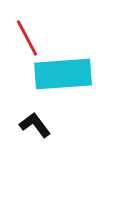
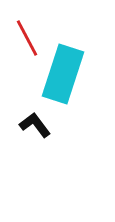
cyan rectangle: rotated 68 degrees counterclockwise
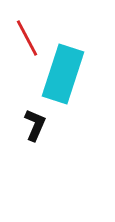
black L-shape: rotated 60 degrees clockwise
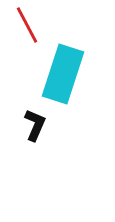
red line: moved 13 px up
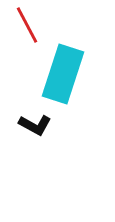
black L-shape: rotated 96 degrees clockwise
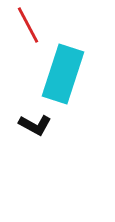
red line: moved 1 px right
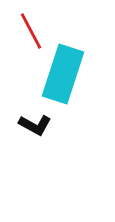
red line: moved 3 px right, 6 px down
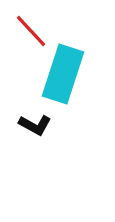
red line: rotated 15 degrees counterclockwise
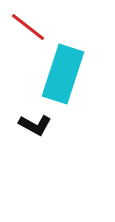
red line: moved 3 px left, 4 px up; rotated 9 degrees counterclockwise
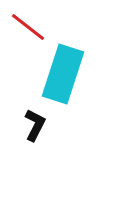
black L-shape: rotated 92 degrees counterclockwise
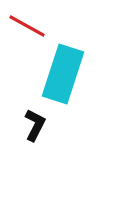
red line: moved 1 px left, 1 px up; rotated 9 degrees counterclockwise
